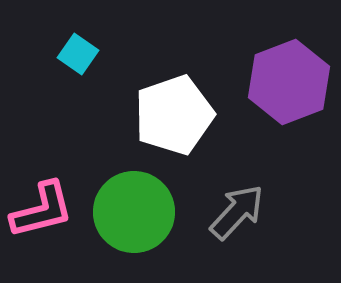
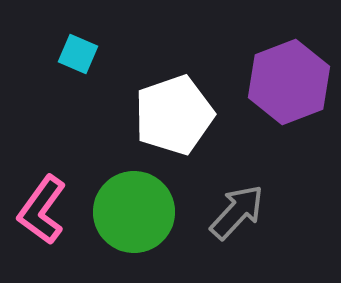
cyan square: rotated 12 degrees counterclockwise
pink L-shape: rotated 140 degrees clockwise
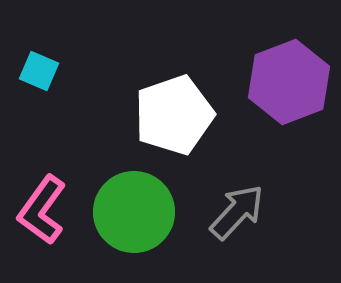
cyan square: moved 39 px left, 17 px down
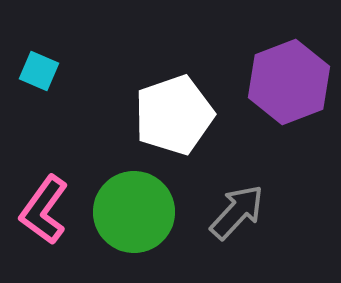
pink L-shape: moved 2 px right
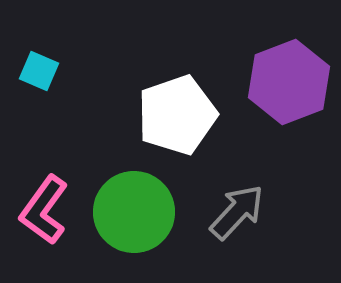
white pentagon: moved 3 px right
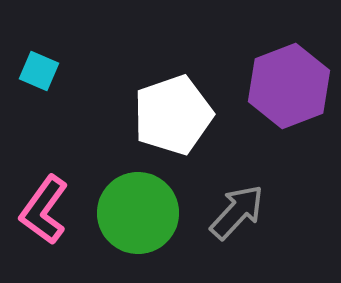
purple hexagon: moved 4 px down
white pentagon: moved 4 px left
green circle: moved 4 px right, 1 px down
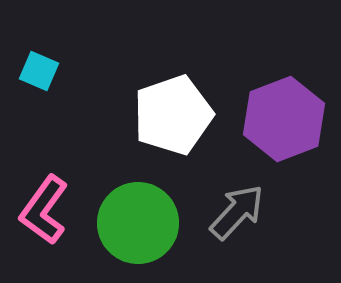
purple hexagon: moved 5 px left, 33 px down
green circle: moved 10 px down
